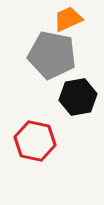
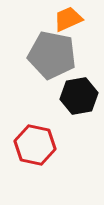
black hexagon: moved 1 px right, 1 px up
red hexagon: moved 4 px down
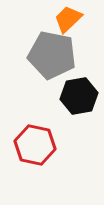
orange trapezoid: rotated 20 degrees counterclockwise
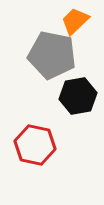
orange trapezoid: moved 7 px right, 2 px down
black hexagon: moved 1 px left
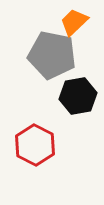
orange trapezoid: moved 1 px left, 1 px down
red hexagon: rotated 15 degrees clockwise
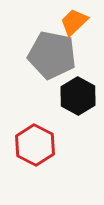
black hexagon: rotated 21 degrees counterclockwise
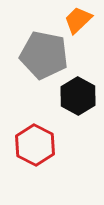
orange trapezoid: moved 4 px right, 2 px up
gray pentagon: moved 8 px left
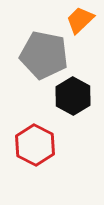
orange trapezoid: moved 2 px right
black hexagon: moved 5 px left
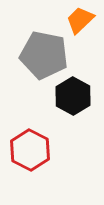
red hexagon: moved 5 px left, 5 px down
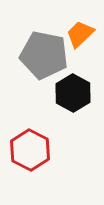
orange trapezoid: moved 14 px down
black hexagon: moved 3 px up
